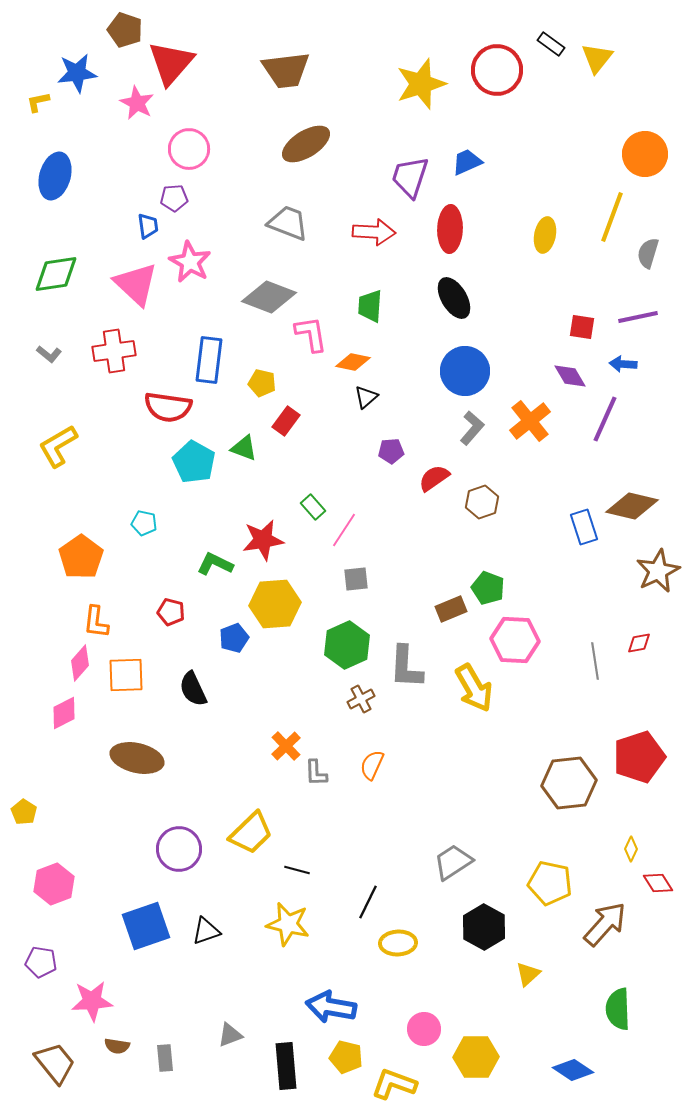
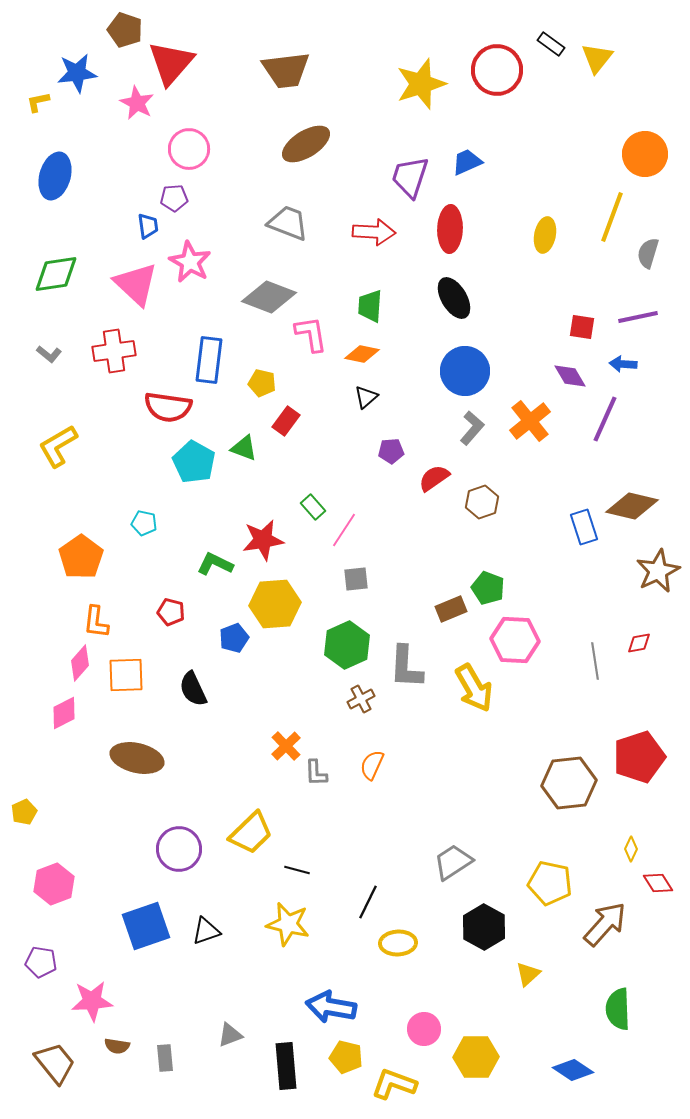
orange diamond at (353, 362): moved 9 px right, 8 px up
yellow pentagon at (24, 812): rotated 15 degrees clockwise
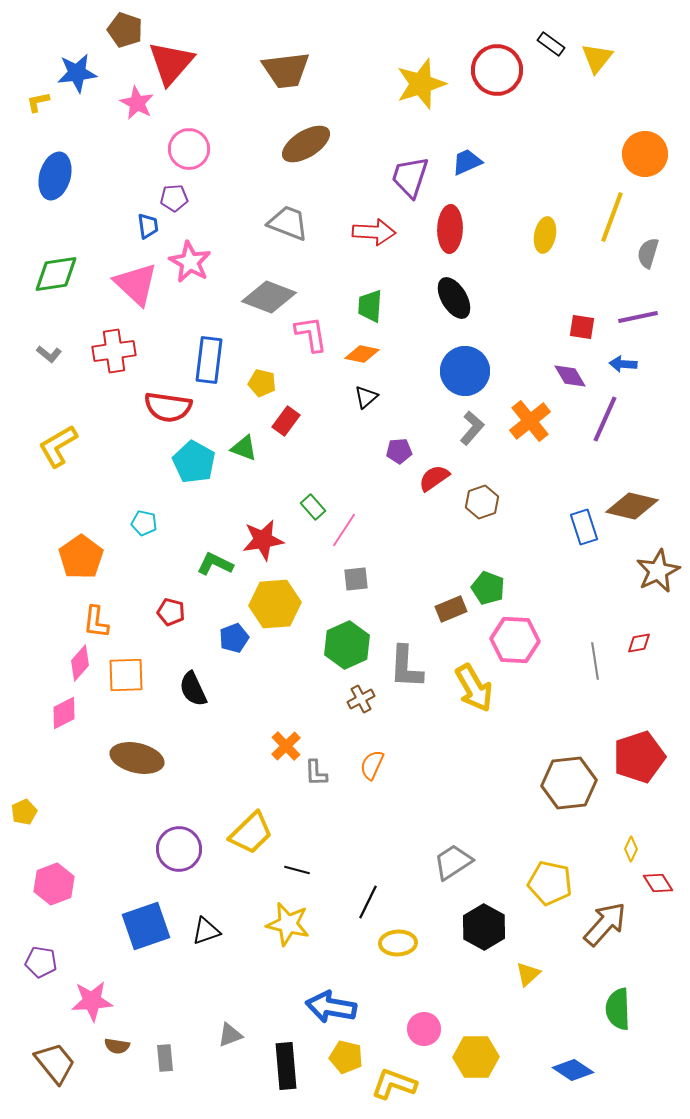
purple pentagon at (391, 451): moved 8 px right
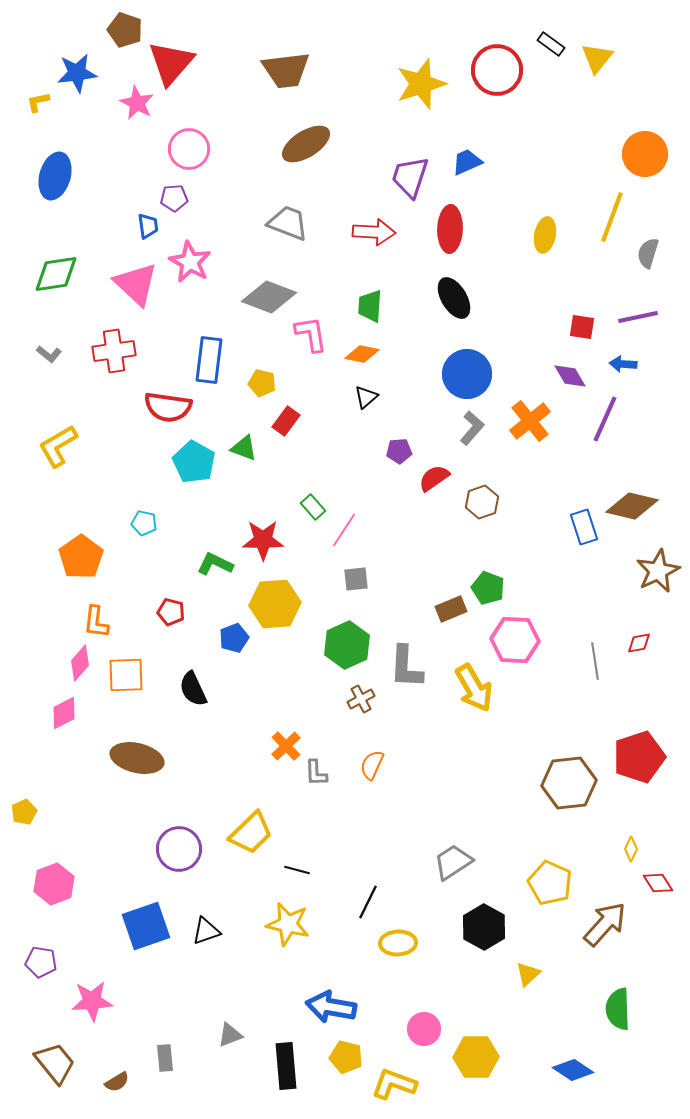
blue circle at (465, 371): moved 2 px right, 3 px down
red star at (263, 540): rotated 9 degrees clockwise
yellow pentagon at (550, 883): rotated 12 degrees clockwise
brown semicircle at (117, 1046): moved 36 px down; rotated 40 degrees counterclockwise
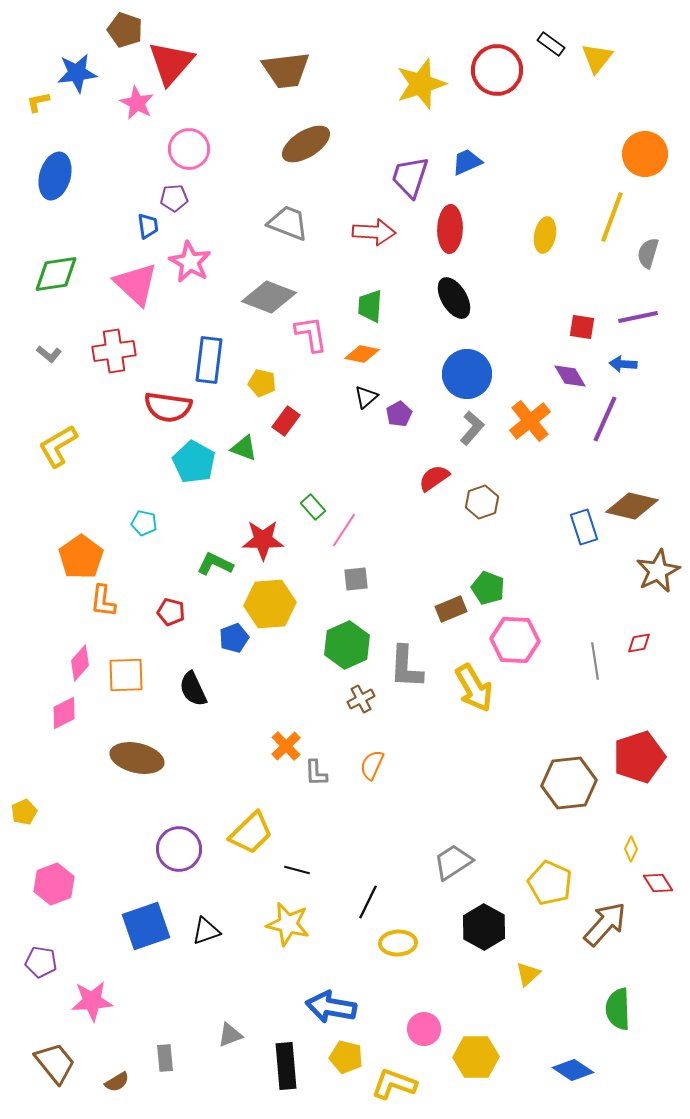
purple pentagon at (399, 451): moved 37 px up; rotated 25 degrees counterclockwise
yellow hexagon at (275, 604): moved 5 px left
orange L-shape at (96, 622): moved 7 px right, 21 px up
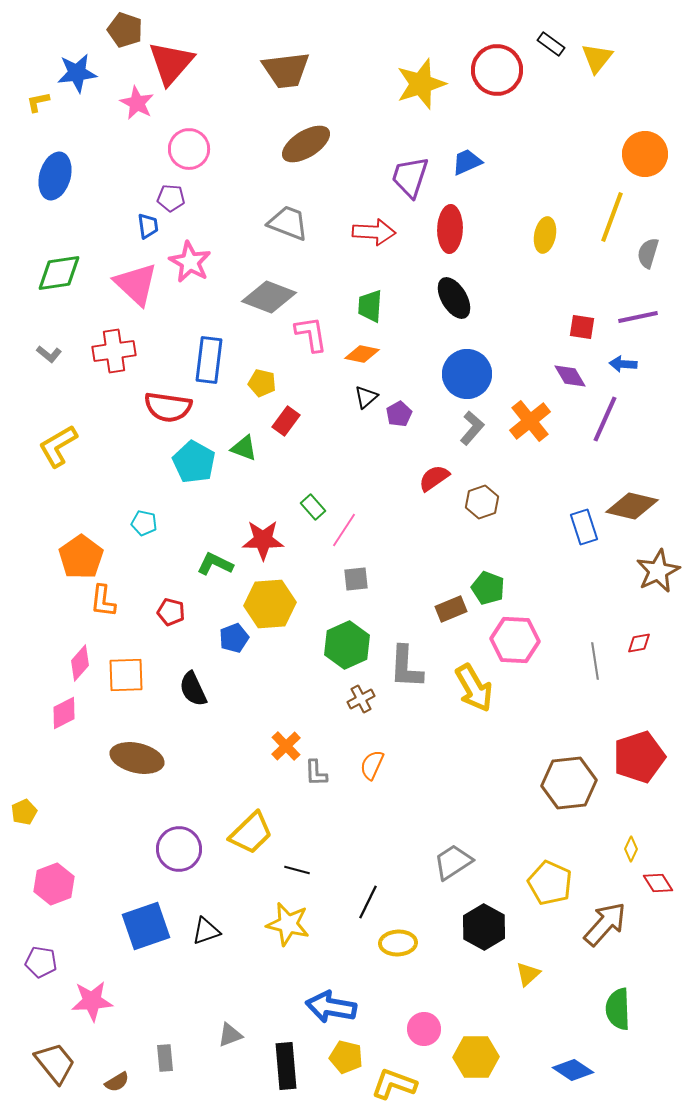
purple pentagon at (174, 198): moved 3 px left; rotated 8 degrees clockwise
green diamond at (56, 274): moved 3 px right, 1 px up
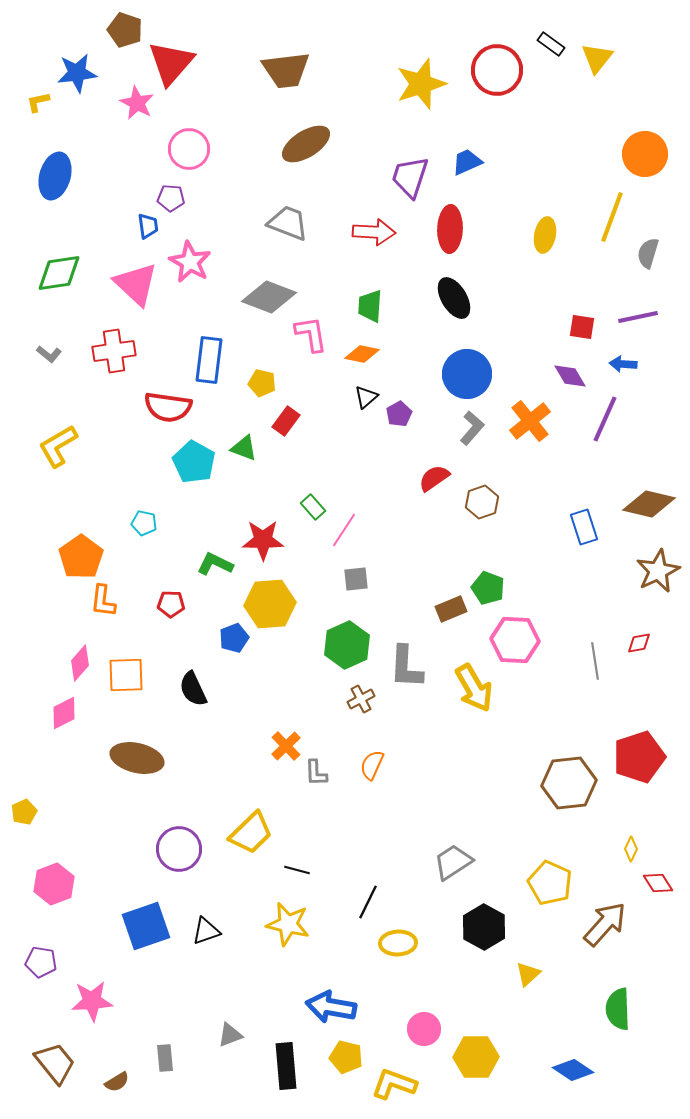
brown diamond at (632, 506): moved 17 px right, 2 px up
red pentagon at (171, 612): moved 8 px up; rotated 12 degrees counterclockwise
